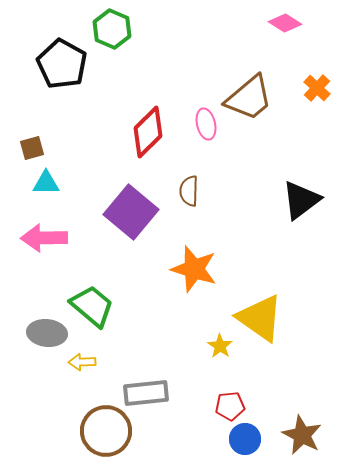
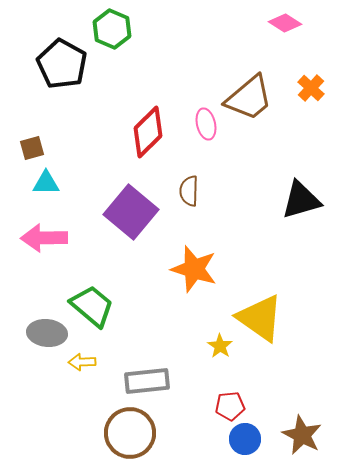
orange cross: moved 6 px left
black triangle: rotated 21 degrees clockwise
gray rectangle: moved 1 px right, 12 px up
brown circle: moved 24 px right, 2 px down
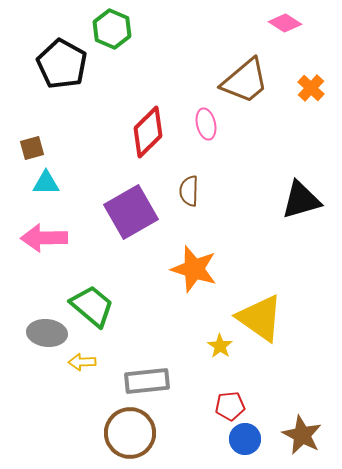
brown trapezoid: moved 4 px left, 17 px up
purple square: rotated 20 degrees clockwise
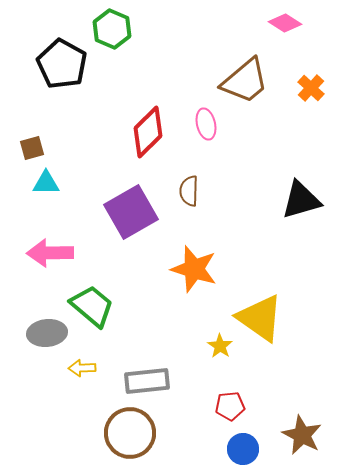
pink arrow: moved 6 px right, 15 px down
gray ellipse: rotated 12 degrees counterclockwise
yellow arrow: moved 6 px down
blue circle: moved 2 px left, 10 px down
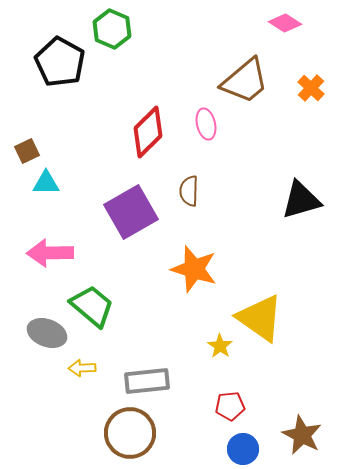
black pentagon: moved 2 px left, 2 px up
brown square: moved 5 px left, 3 px down; rotated 10 degrees counterclockwise
gray ellipse: rotated 27 degrees clockwise
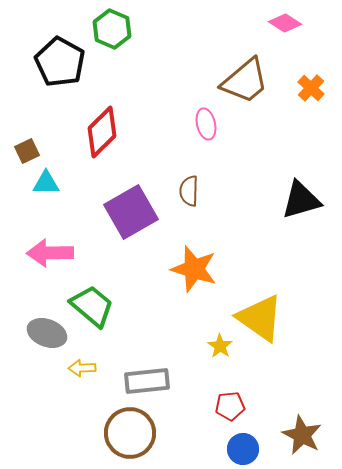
red diamond: moved 46 px left
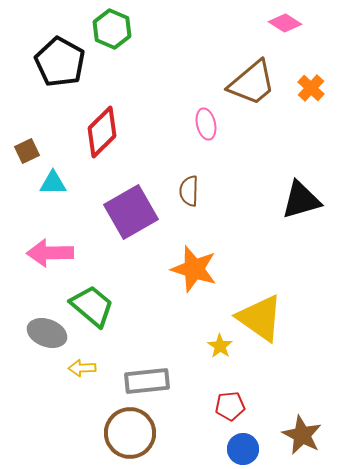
brown trapezoid: moved 7 px right, 2 px down
cyan triangle: moved 7 px right
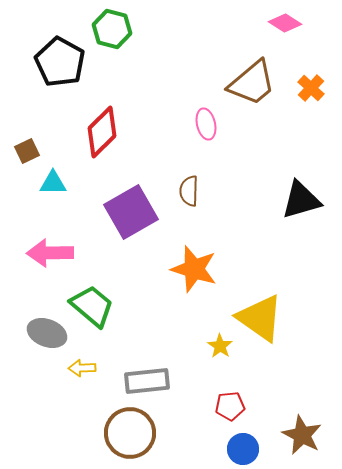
green hexagon: rotated 9 degrees counterclockwise
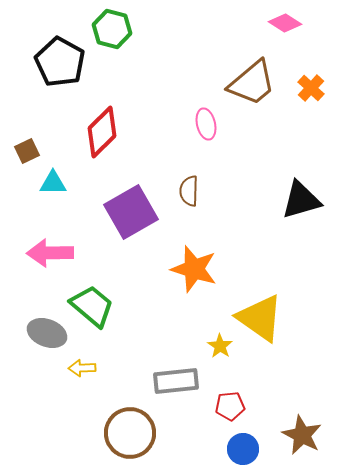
gray rectangle: moved 29 px right
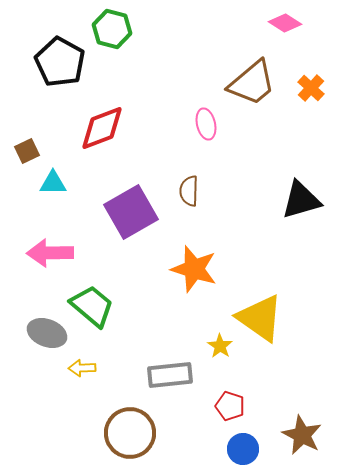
red diamond: moved 4 px up; rotated 24 degrees clockwise
gray rectangle: moved 6 px left, 6 px up
red pentagon: rotated 24 degrees clockwise
